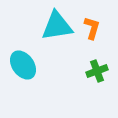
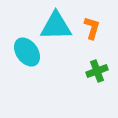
cyan triangle: moved 1 px left; rotated 8 degrees clockwise
cyan ellipse: moved 4 px right, 13 px up
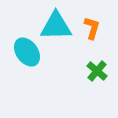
green cross: rotated 30 degrees counterclockwise
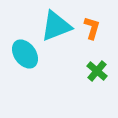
cyan triangle: rotated 20 degrees counterclockwise
cyan ellipse: moved 2 px left, 2 px down
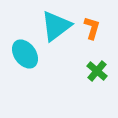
cyan triangle: rotated 16 degrees counterclockwise
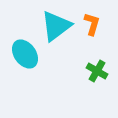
orange L-shape: moved 4 px up
green cross: rotated 10 degrees counterclockwise
